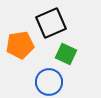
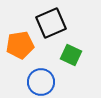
green square: moved 5 px right, 1 px down
blue circle: moved 8 px left
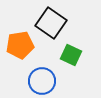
black square: rotated 32 degrees counterclockwise
blue circle: moved 1 px right, 1 px up
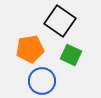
black square: moved 9 px right, 2 px up
orange pentagon: moved 10 px right, 4 px down
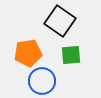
orange pentagon: moved 2 px left, 4 px down
green square: rotated 30 degrees counterclockwise
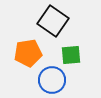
black square: moved 7 px left
blue circle: moved 10 px right, 1 px up
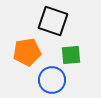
black square: rotated 16 degrees counterclockwise
orange pentagon: moved 1 px left, 1 px up
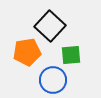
black square: moved 3 px left, 5 px down; rotated 24 degrees clockwise
blue circle: moved 1 px right
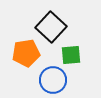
black square: moved 1 px right, 1 px down
orange pentagon: moved 1 px left, 1 px down
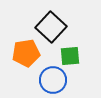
green square: moved 1 px left, 1 px down
